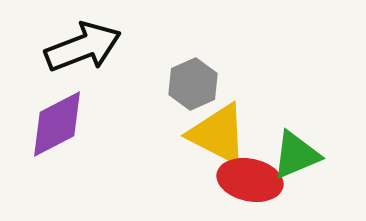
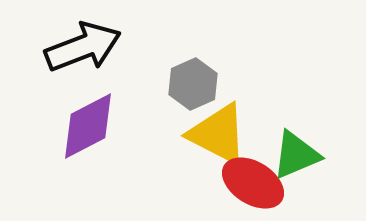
purple diamond: moved 31 px right, 2 px down
red ellipse: moved 3 px right, 3 px down; rotated 20 degrees clockwise
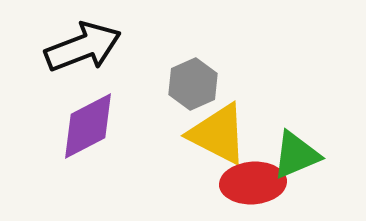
red ellipse: rotated 36 degrees counterclockwise
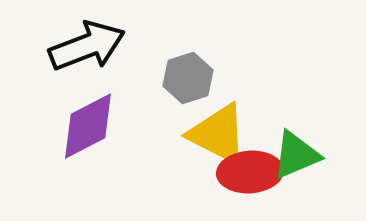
black arrow: moved 4 px right, 1 px up
gray hexagon: moved 5 px left, 6 px up; rotated 6 degrees clockwise
red ellipse: moved 3 px left, 11 px up
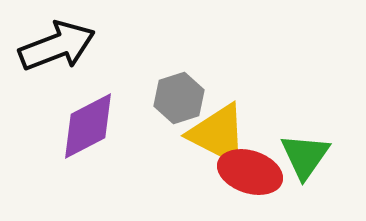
black arrow: moved 30 px left
gray hexagon: moved 9 px left, 20 px down
green triangle: moved 9 px right, 1 px down; rotated 32 degrees counterclockwise
red ellipse: rotated 22 degrees clockwise
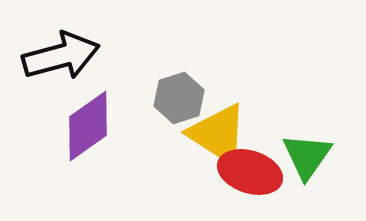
black arrow: moved 4 px right, 10 px down; rotated 6 degrees clockwise
purple diamond: rotated 8 degrees counterclockwise
yellow triangle: rotated 6 degrees clockwise
green triangle: moved 2 px right
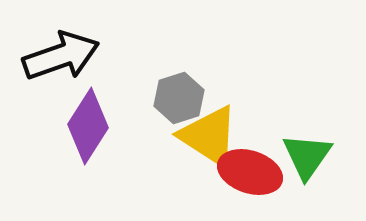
black arrow: rotated 4 degrees counterclockwise
purple diamond: rotated 22 degrees counterclockwise
yellow triangle: moved 9 px left, 2 px down
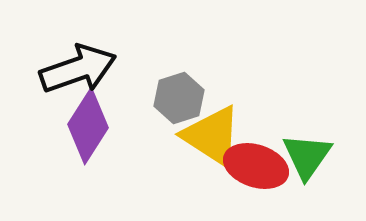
black arrow: moved 17 px right, 13 px down
yellow triangle: moved 3 px right
red ellipse: moved 6 px right, 6 px up
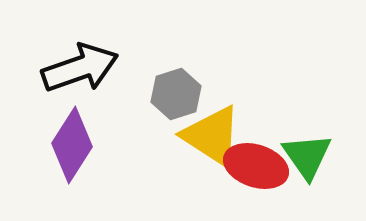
black arrow: moved 2 px right, 1 px up
gray hexagon: moved 3 px left, 4 px up
purple diamond: moved 16 px left, 19 px down
green triangle: rotated 10 degrees counterclockwise
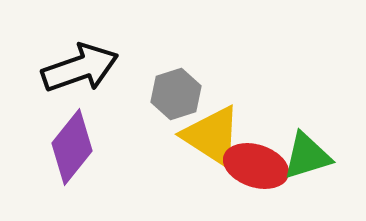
purple diamond: moved 2 px down; rotated 6 degrees clockwise
green triangle: rotated 48 degrees clockwise
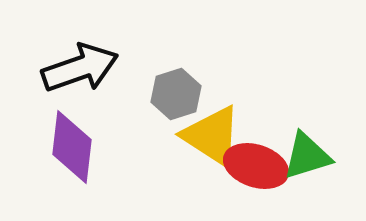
purple diamond: rotated 32 degrees counterclockwise
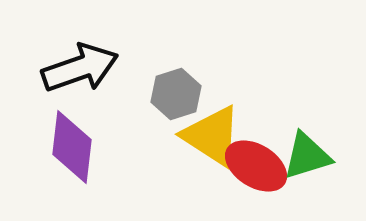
red ellipse: rotated 14 degrees clockwise
